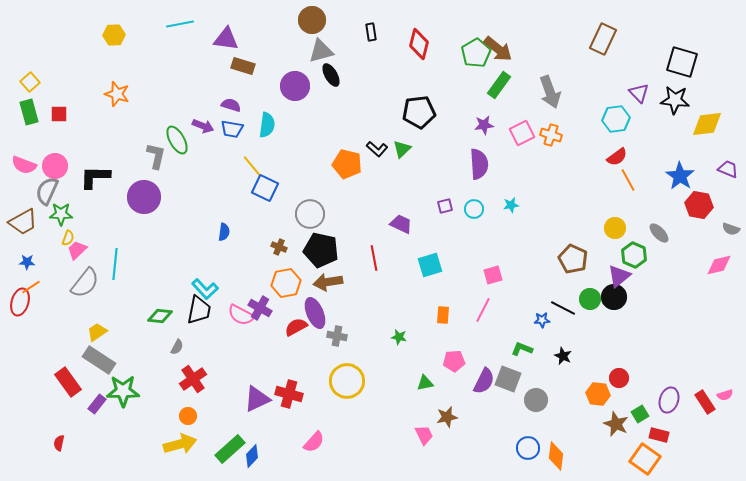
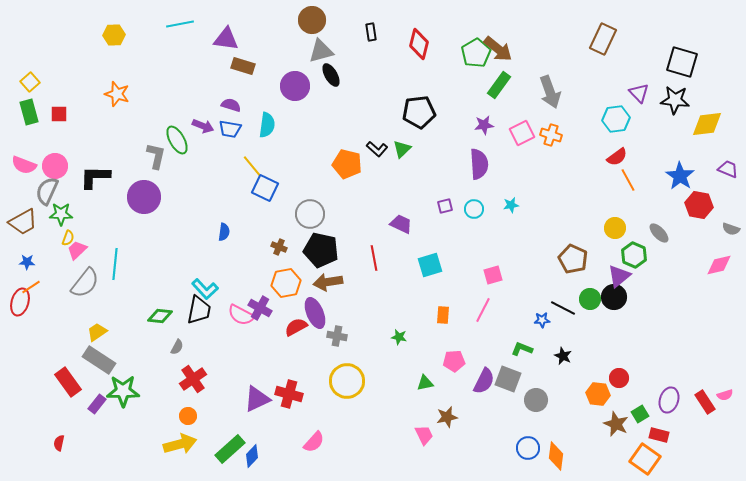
blue trapezoid at (232, 129): moved 2 px left
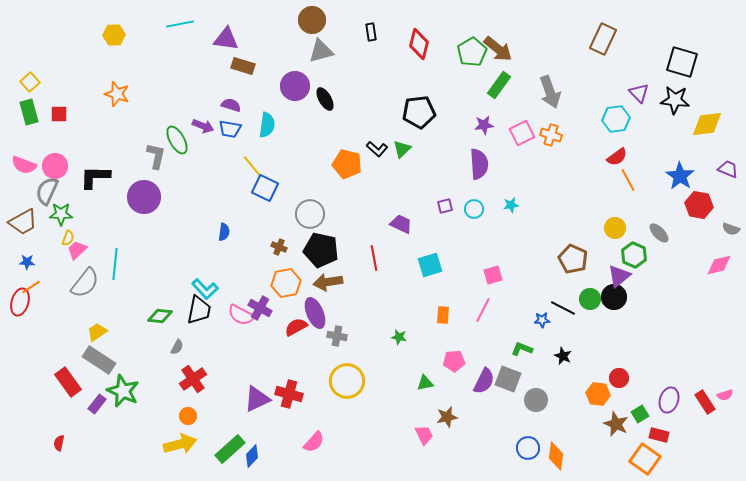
green pentagon at (476, 53): moved 4 px left, 1 px up
black ellipse at (331, 75): moved 6 px left, 24 px down
green star at (123, 391): rotated 24 degrees clockwise
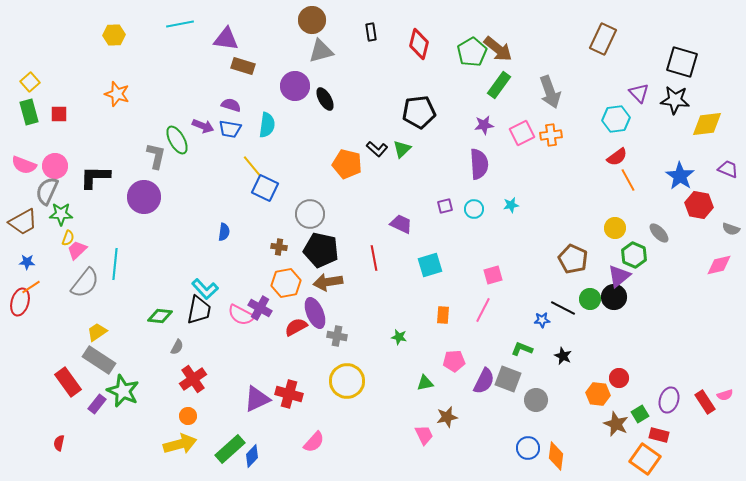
orange cross at (551, 135): rotated 25 degrees counterclockwise
brown cross at (279, 247): rotated 14 degrees counterclockwise
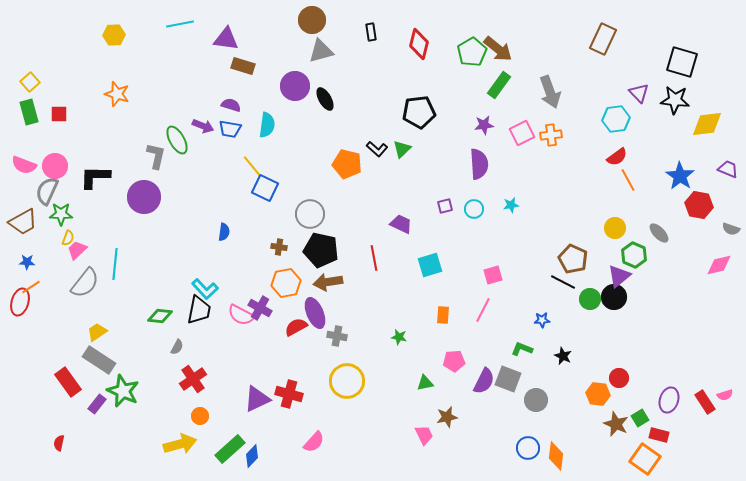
black line at (563, 308): moved 26 px up
green square at (640, 414): moved 4 px down
orange circle at (188, 416): moved 12 px right
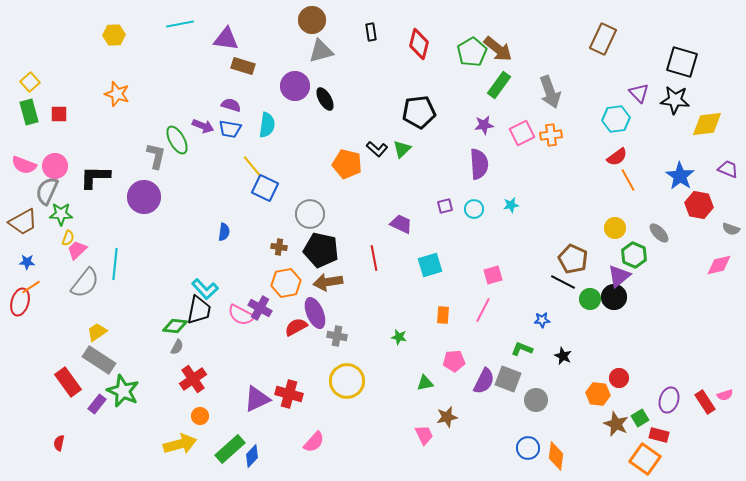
green diamond at (160, 316): moved 15 px right, 10 px down
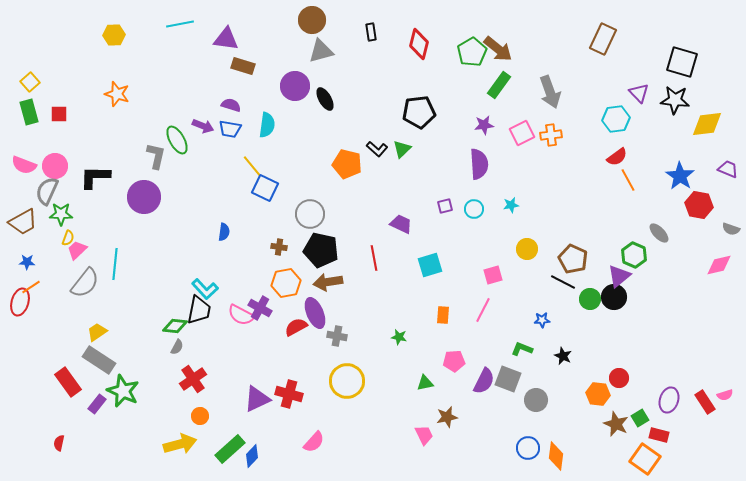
yellow circle at (615, 228): moved 88 px left, 21 px down
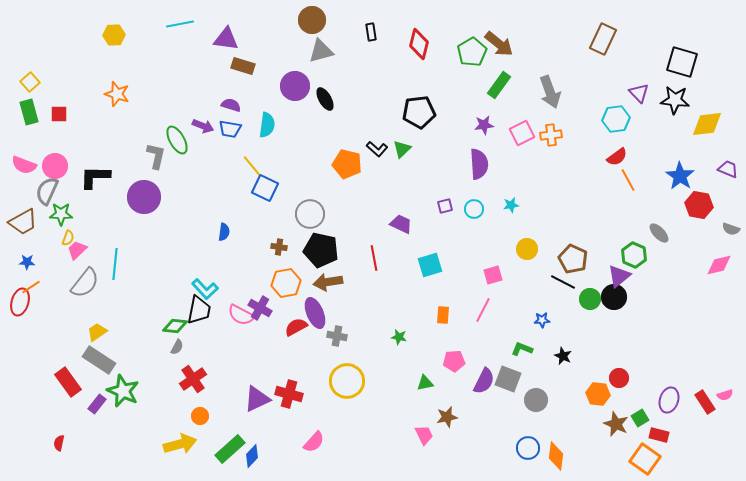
brown arrow at (498, 49): moved 1 px right, 5 px up
